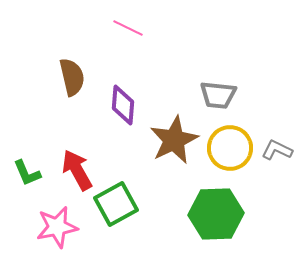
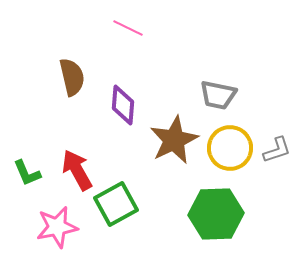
gray trapezoid: rotated 6 degrees clockwise
gray L-shape: rotated 136 degrees clockwise
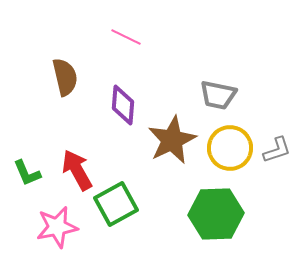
pink line: moved 2 px left, 9 px down
brown semicircle: moved 7 px left
brown star: moved 2 px left
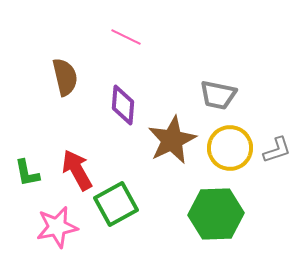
green L-shape: rotated 12 degrees clockwise
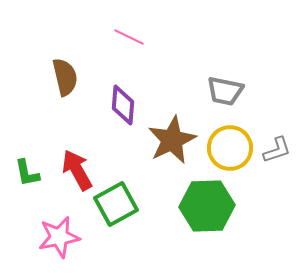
pink line: moved 3 px right
gray trapezoid: moved 7 px right, 4 px up
green hexagon: moved 9 px left, 8 px up
pink star: moved 2 px right, 10 px down
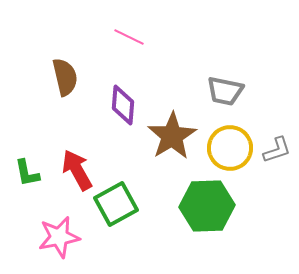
brown star: moved 4 px up; rotated 6 degrees counterclockwise
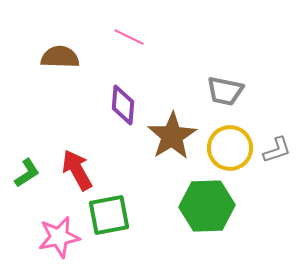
brown semicircle: moved 5 px left, 20 px up; rotated 75 degrees counterclockwise
green L-shape: rotated 112 degrees counterclockwise
green square: moved 7 px left, 11 px down; rotated 18 degrees clockwise
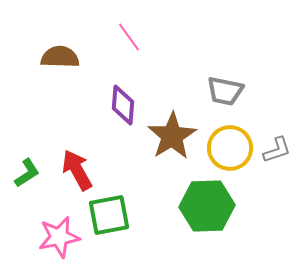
pink line: rotated 28 degrees clockwise
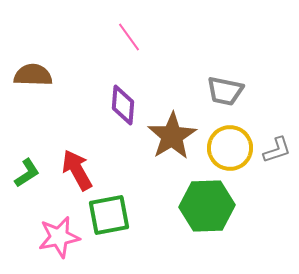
brown semicircle: moved 27 px left, 18 px down
